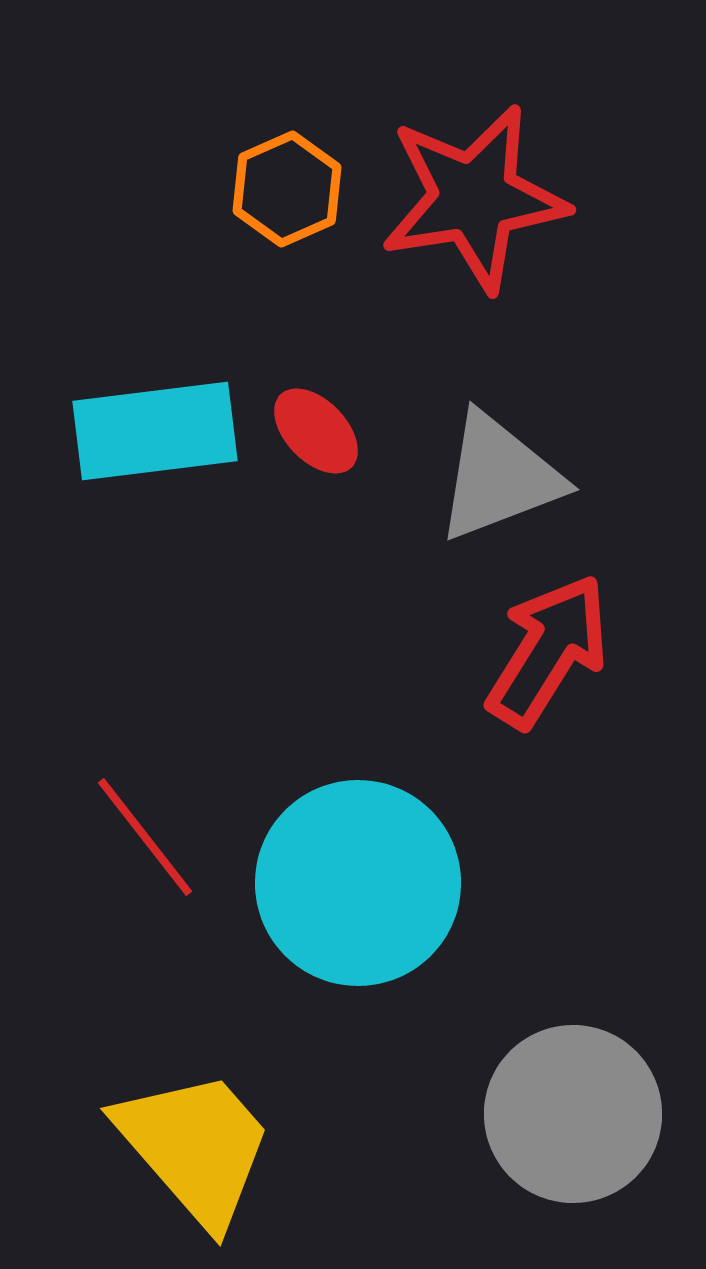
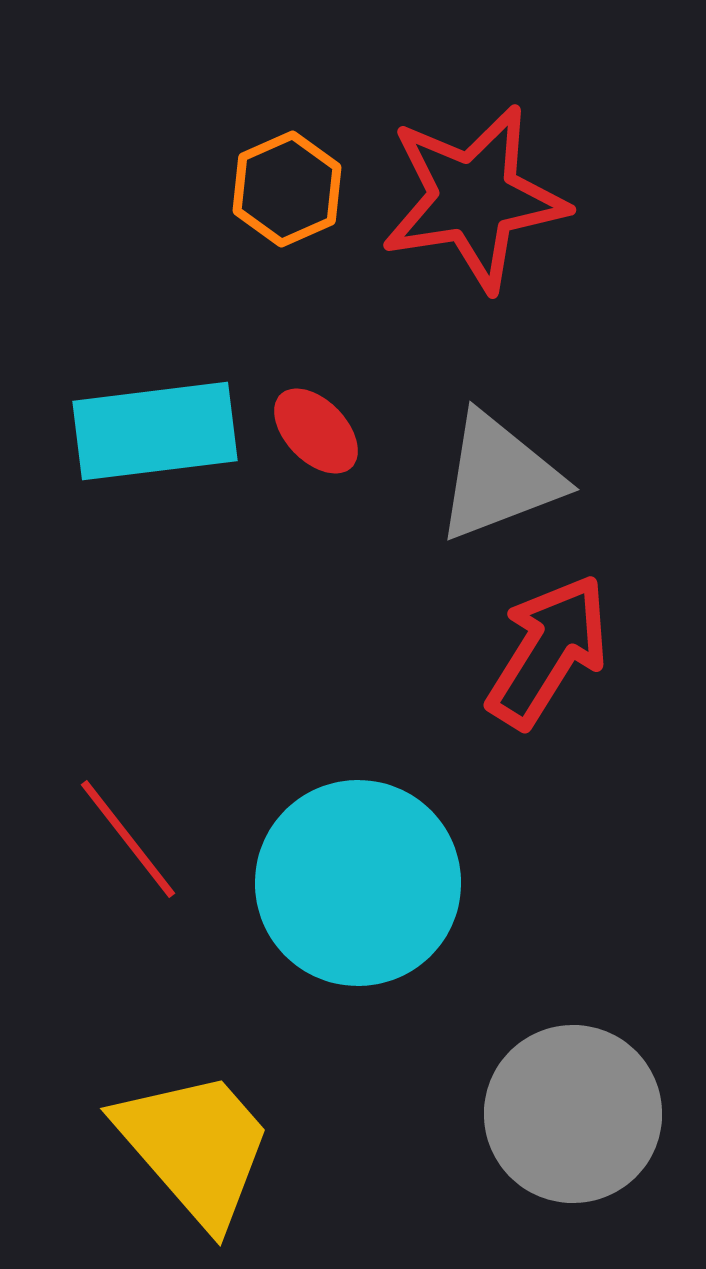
red line: moved 17 px left, 2 px down
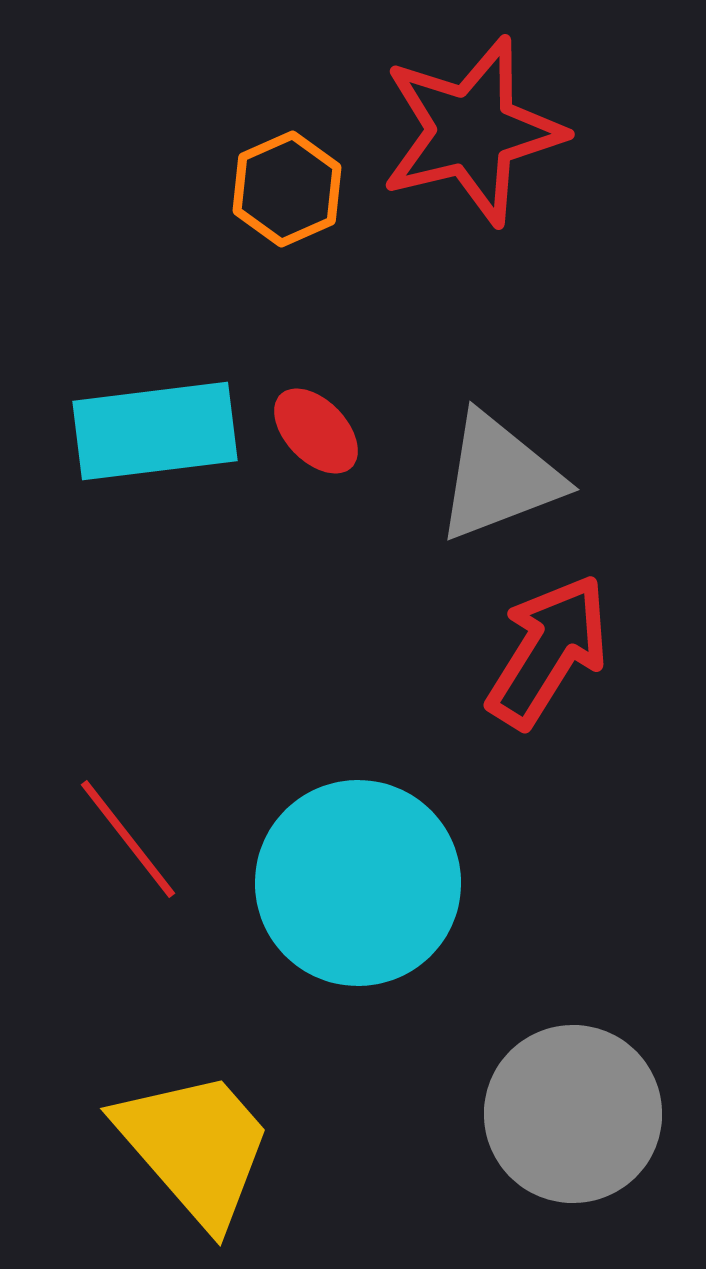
red star: moved 2 px left, 67 px up; rotated 5 degrees counterclockwise
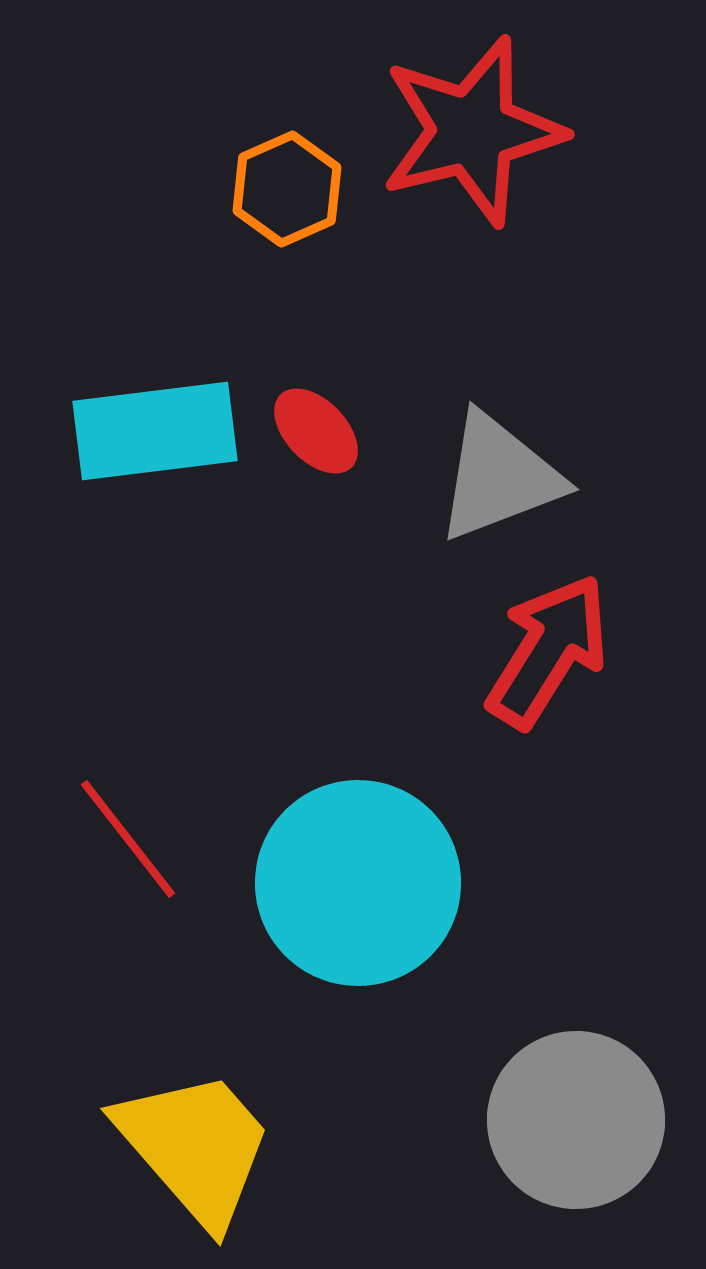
gray circle: moved 3 px right, 6 px down
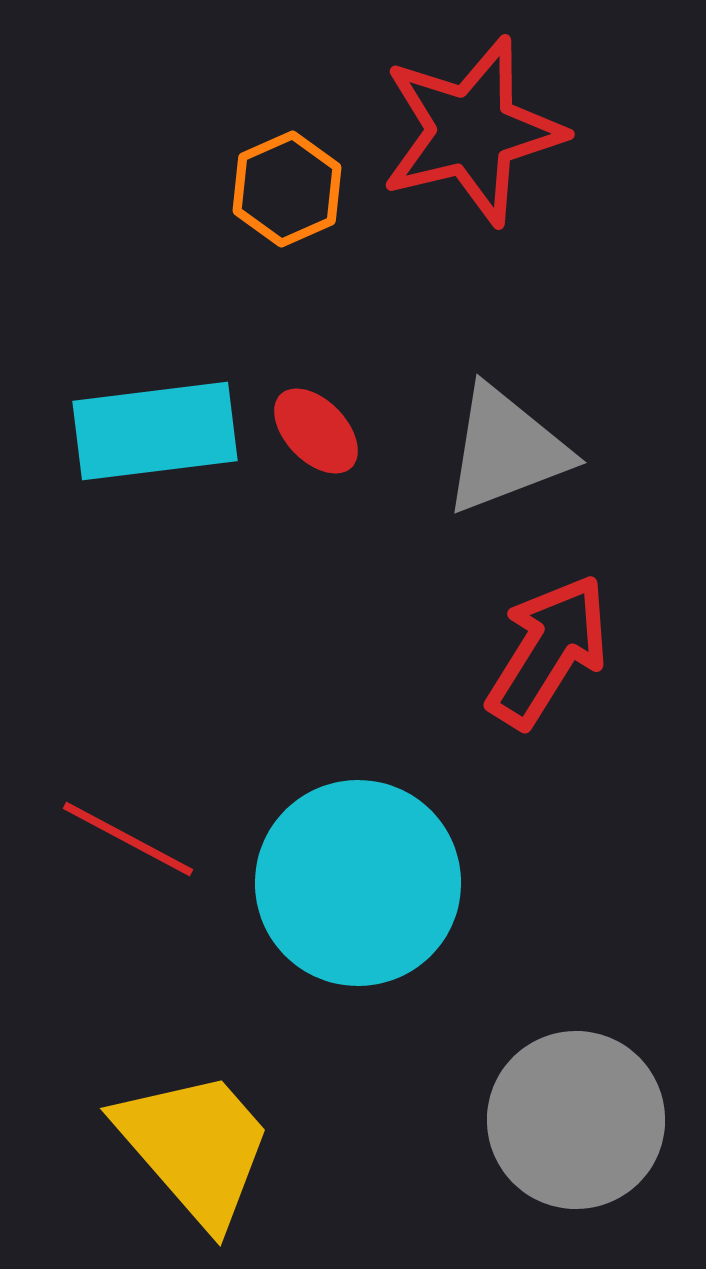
gray triangle: moved 7 px right, 27 px up
red line: rotated 24 degrees counterclockwise
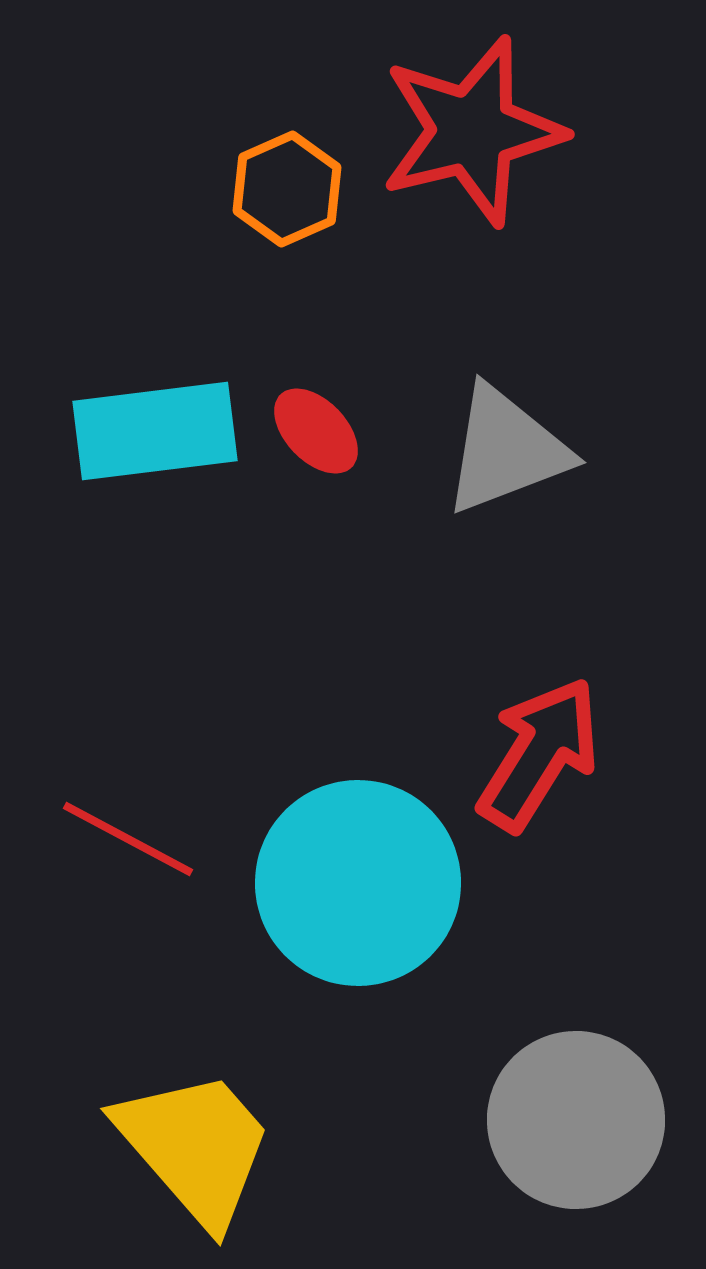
red arrow: moved 9 px left, 103 px down
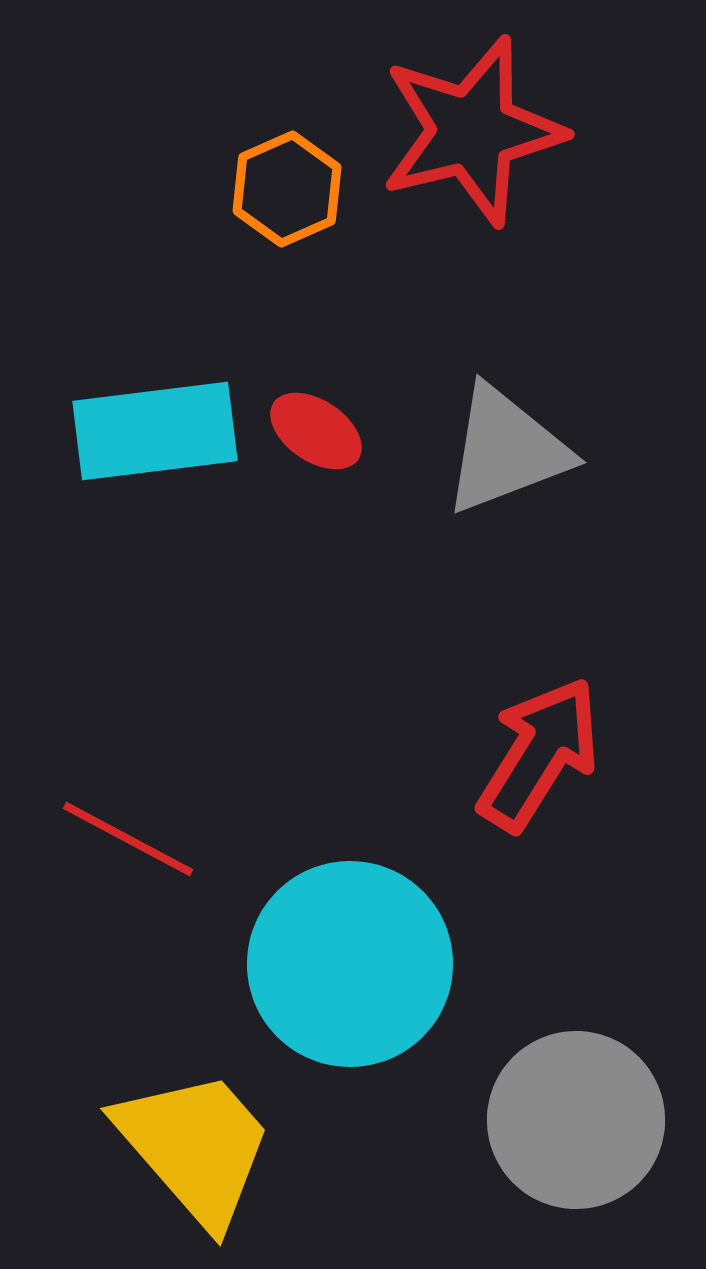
red ellipse: rotated 12 degrees counterclockwise
cyan circle: moved 8 px left, 81 px down
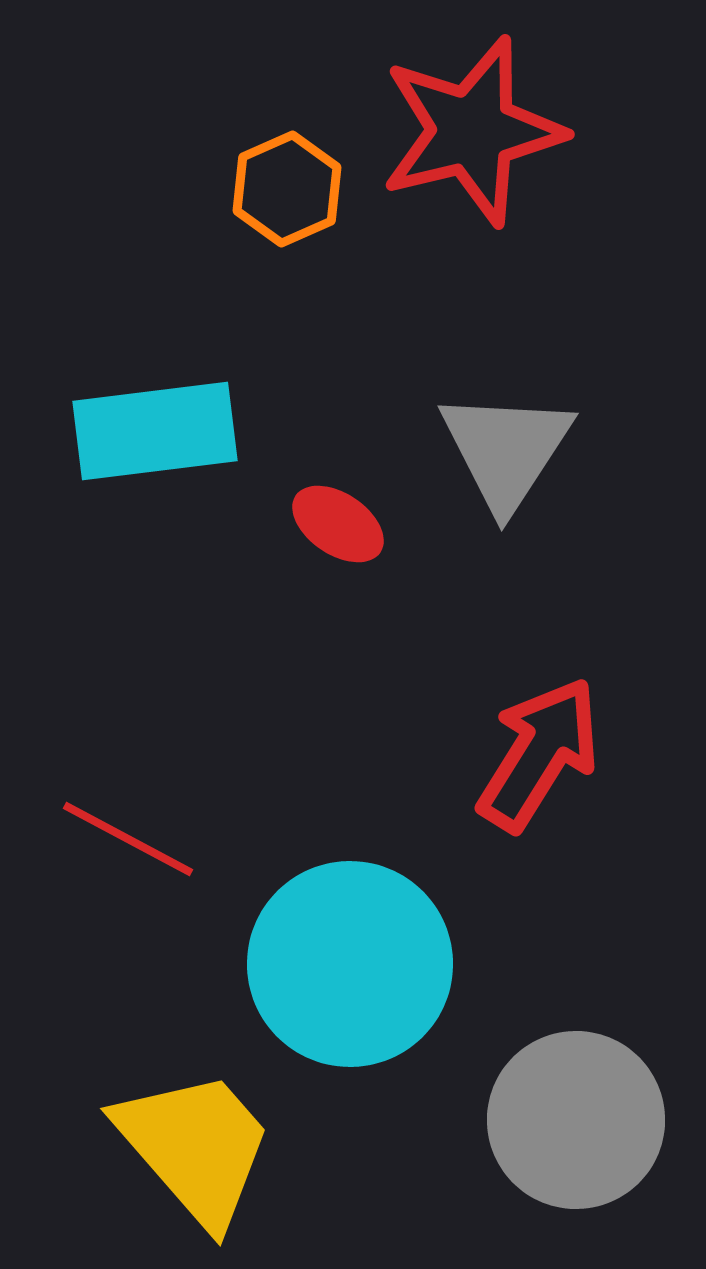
red ellipse: moved 22 px right, 93 px down
gray triangle: rotated 36 degrees counterclockwise
